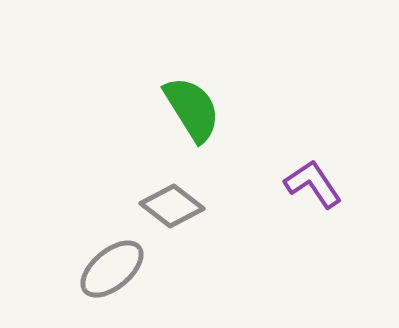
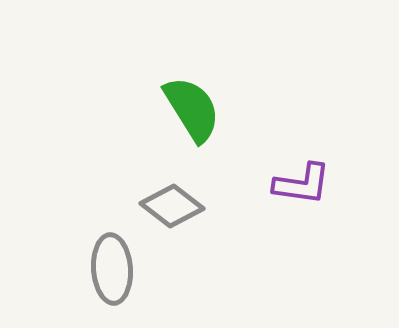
purple L-shape: moved 11 px left; rotated 132 degrees clockwise
gray ellipse: rotated 54 degrees counterclockwise
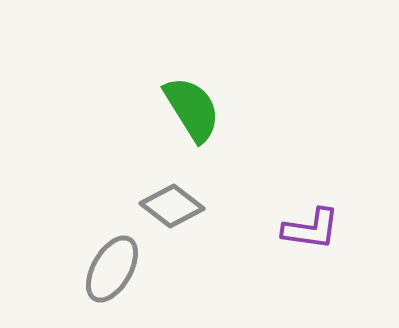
purple L-shape: moved 9 px right, 45 px down
gray ellipse: rotated 34 degrees clockwise
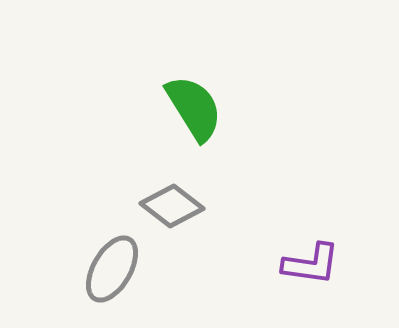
green semicircle: moved 2 px right, 1 px up
purple L-shape: moved 35 px down
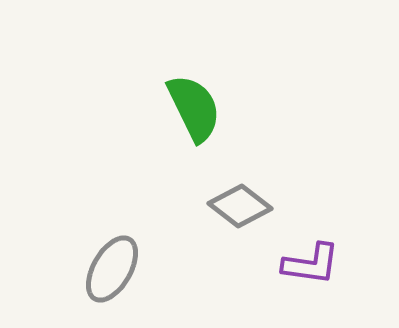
green semicircle: rotated 6 degrees clockwise
gray diamond: moved 68 px right
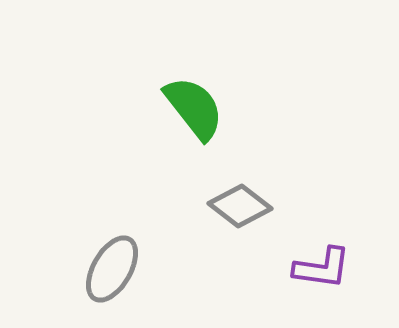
green semicircle: rotated 12 degrees counterclockwise
purple L-shape: moved 11 px right, 4 px down
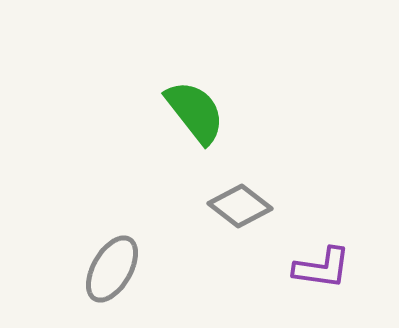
green semicircle: moved 1 px right, 4 px down
